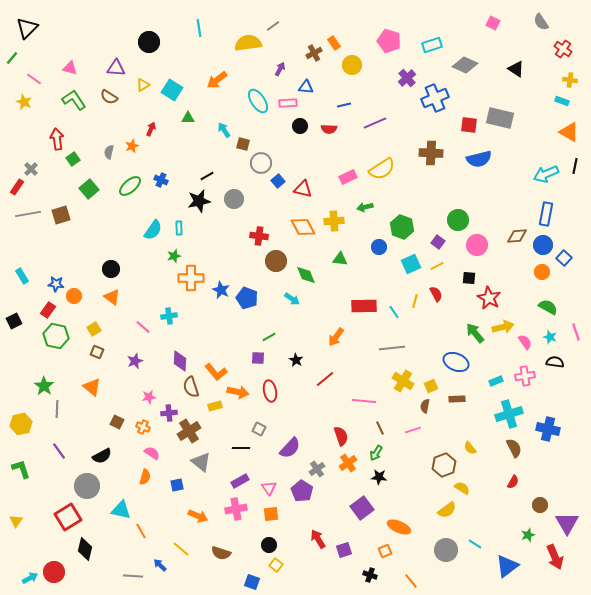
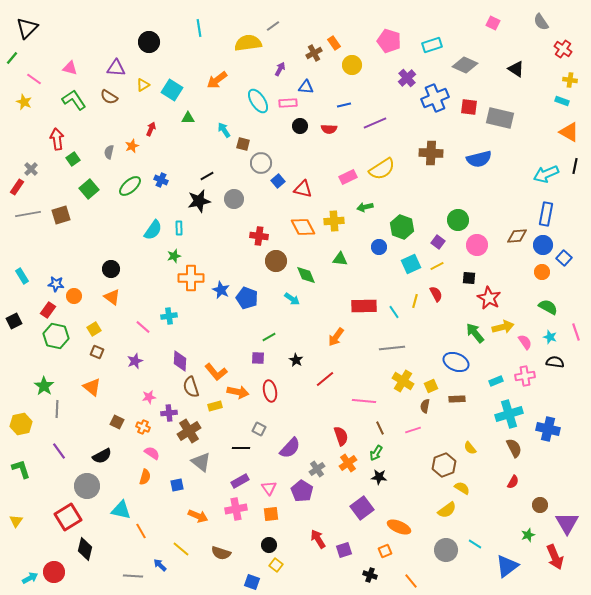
red square at (469, 125): moved 18 px up
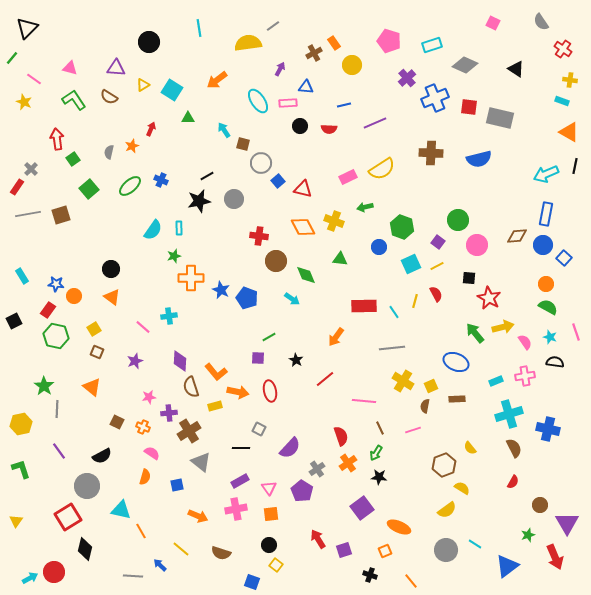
yellow cross at (334, 221): rotated 24 degrees clockwise
orange circle at (542, 272): moved 4 px right, 12 px down
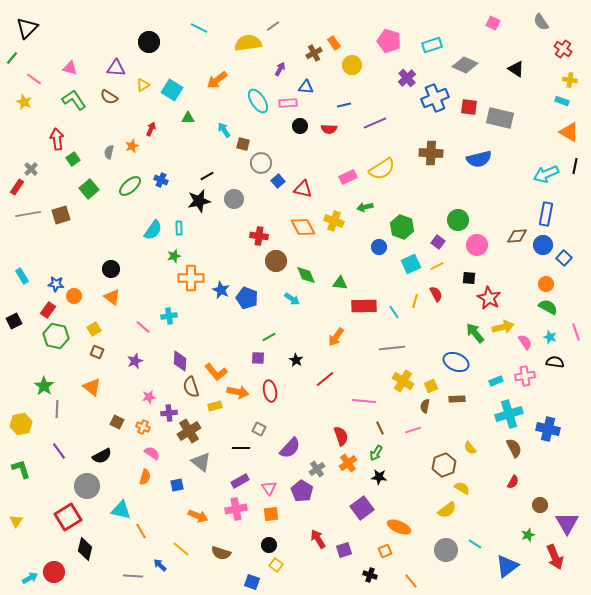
cyan line at (199, 28): rotated 54 degrees counterclockwise
green triangle at (340, 259): moved 24 px down
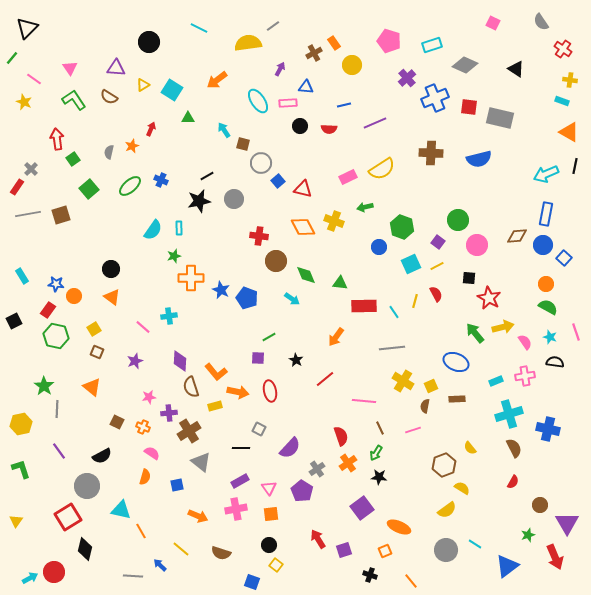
pink triangle at (70, 68): rotated 42 degrees clockwise
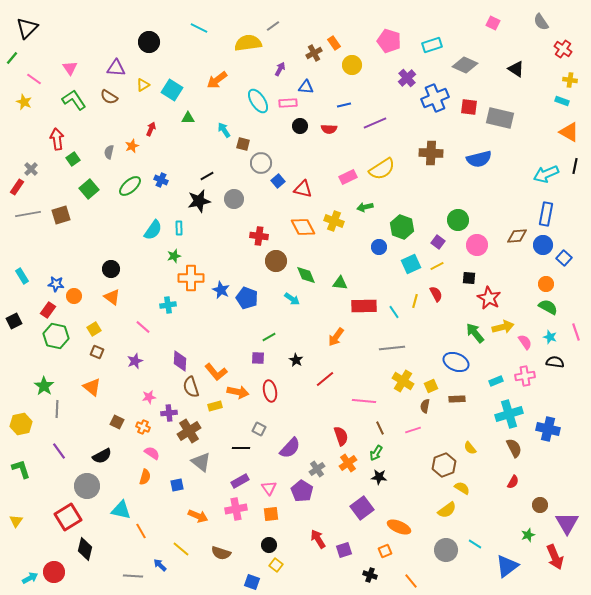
cyan cross at (169, 316): moved 1 px left, 11 px up
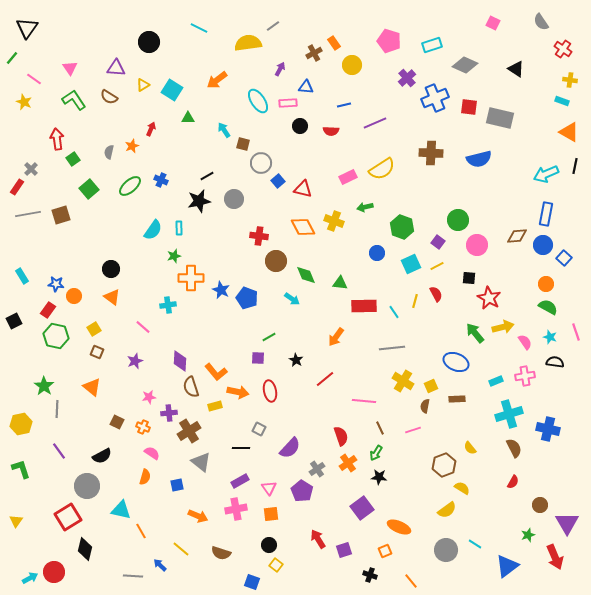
black triangle at (27, 28): rotated 10 degrees counterclockwise
red semicircle at (329, 129): moved 2 px right, 2 px down
blue circle at (379, 247): moved 2 px left, 6 px down
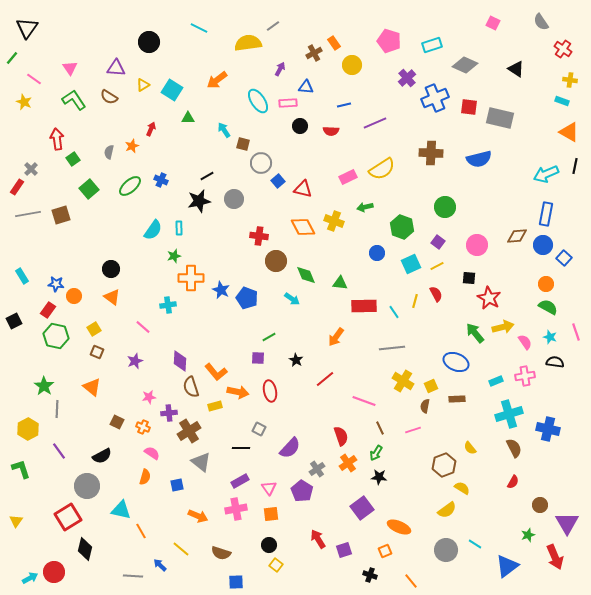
green circle at (458, 220): moved 13 px left, 13 px up
pink line at (364, 401): rotated 15 degrees clockwise
yellow hexagon at (21, 424): moved 7 px right, 5 px down; rotated 15 degrees counterclockwise
blue square at (252, 582): moved 16 px left; rotated 21 degrees counterclockwise
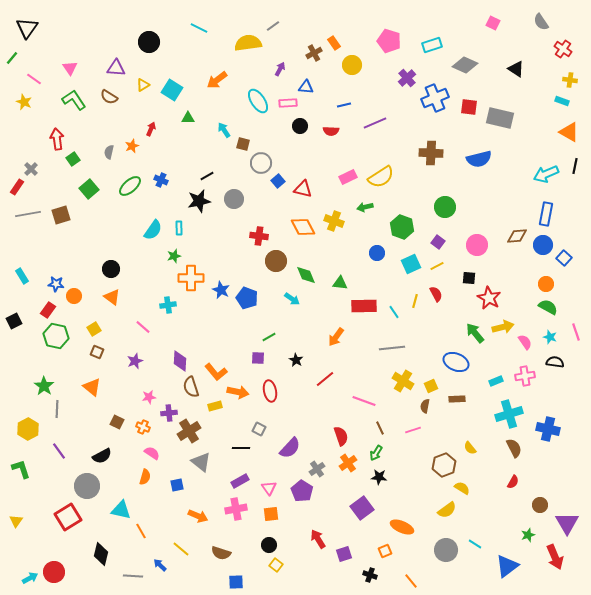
yellow semicircle at (382, 169): moved 1 px left, 8 px down
orange ellipse at (399, 527): moved 3 px right
black diamond at (85, 549): moved 16 px right, 5 px down
purple square at (344, 550): moved 4 px down
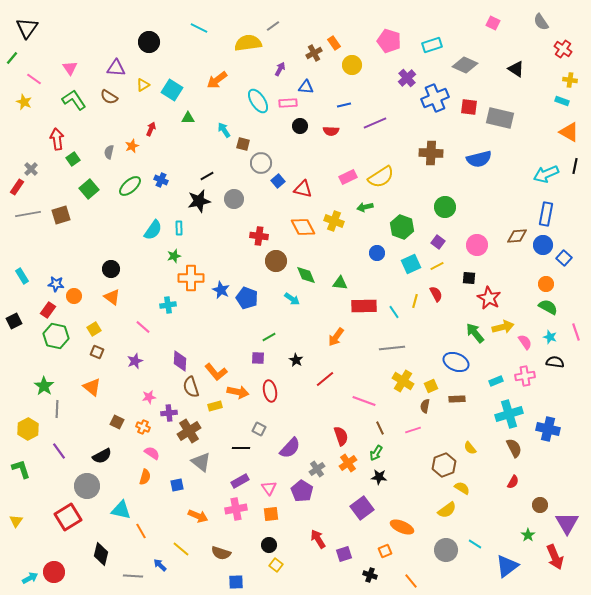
green star at (528, 535): rotated 16 degrees counterclockwise
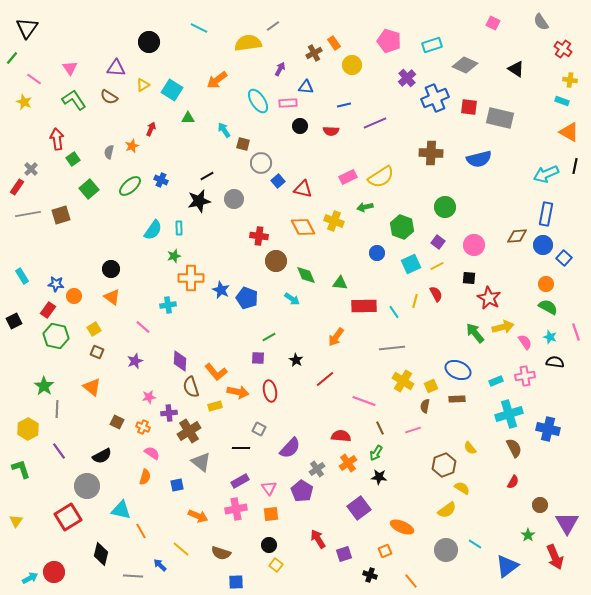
pink circle at (477, 245): moved 3 px left
blue ellipse at (456, 362): moved 2 px right, 8 px down
red semicircle at (341, 436): rotated 66 degrees counterclockwise
purple square at (362, 508): moved 3 px left
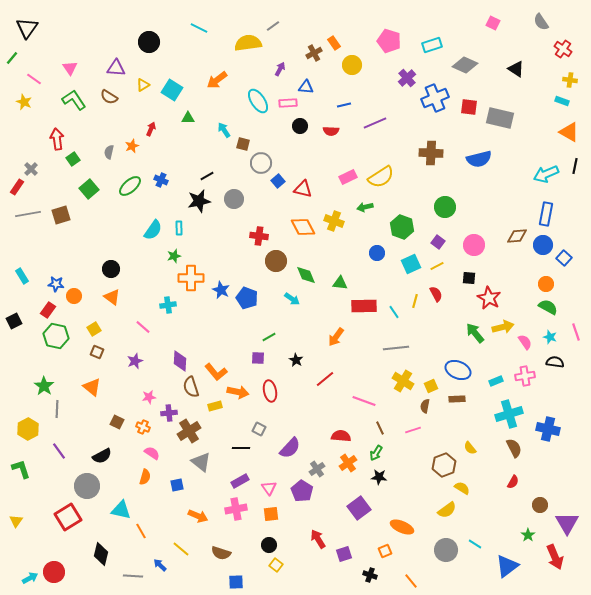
gray line at (392, 348): moved 4 px right
